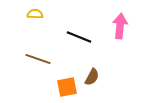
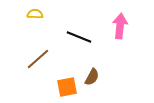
brown line: rotated 60 degrees counterclockwise
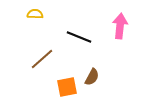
brown line: moved 4 px right
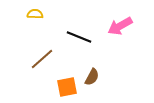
pink arrow: rotated 125 degrees counterclockwise
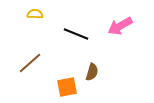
black line: moved 3 px left, 3 px up
brown line: moved 12 px left, 4 px down
brown semicircle: moved 5 px up; rotated 12 degrees counterclockwise
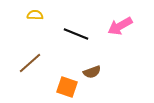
yellow semicircle: moved 1 px down
brown semicircle: rotated 54 degrees clockwise
orange square: rotated 30 degrees clockwise
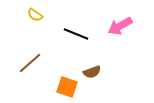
yellow semicircle: rotated 147 degrees counterclockwise
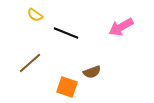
pink arrow: moved 1 px right, 1 px down
black line: moved 10 px left, 1 px up
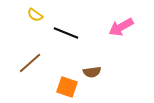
brown semicircle: rotated 12 degrees clockwise
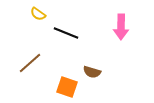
yellow semicircle: moved 3 px right, 1 px up
pink arrow: rotated 60 degrees counterclockwise
brown semicircle: rotated 24 degrees clockwise
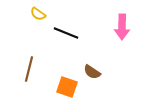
pink arrow: moved 1 px right
brown line: moved 1 px left, 6 px down; rotated 35 degrees counterclockwise
brown semicircle: rotated 18 degrees clockwise
